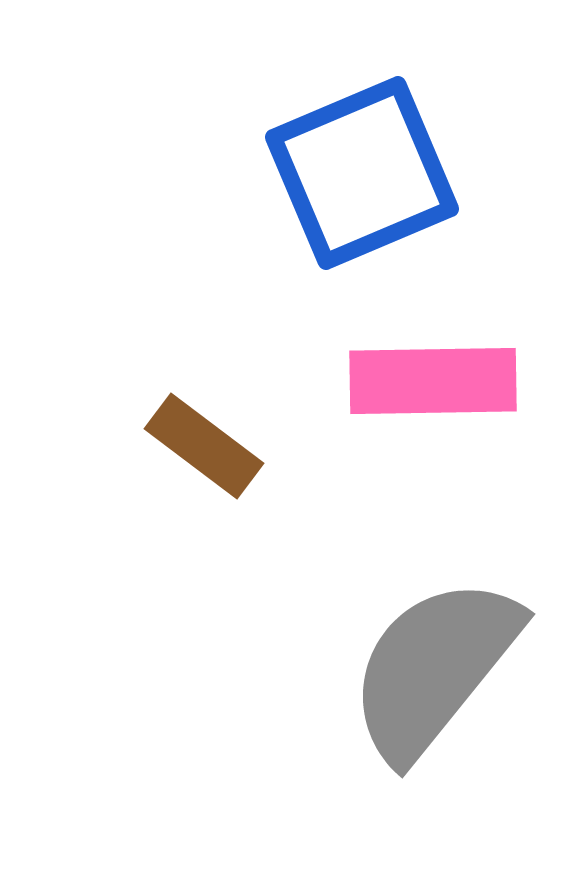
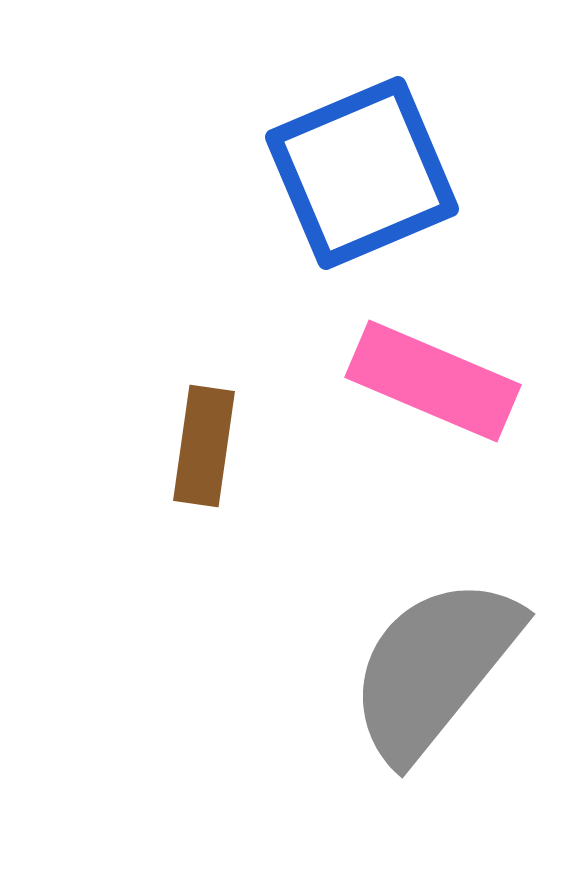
pink rectangle: rotated 24 degrees clockwise
brown rectangle: rotated 61 degrees clockwise
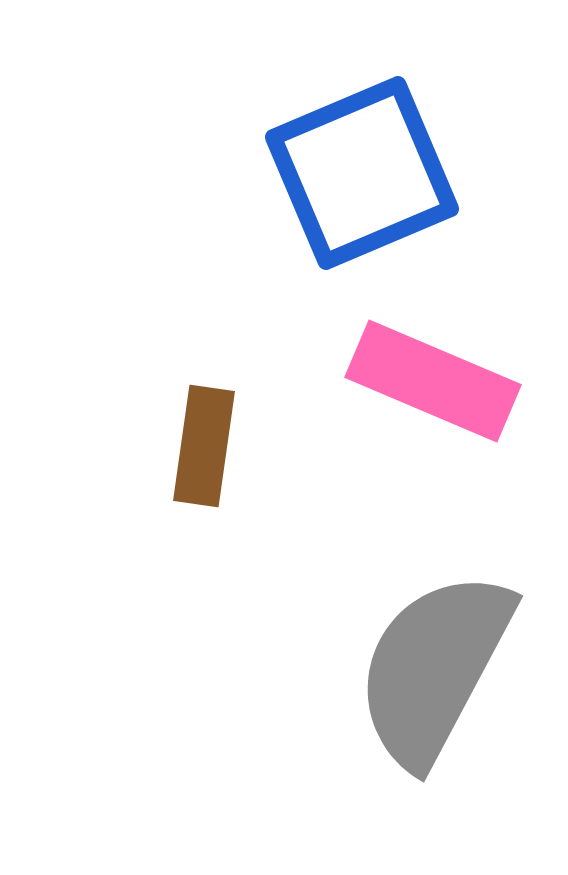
gray semicircle: rotated 11 degrees counterclockwise
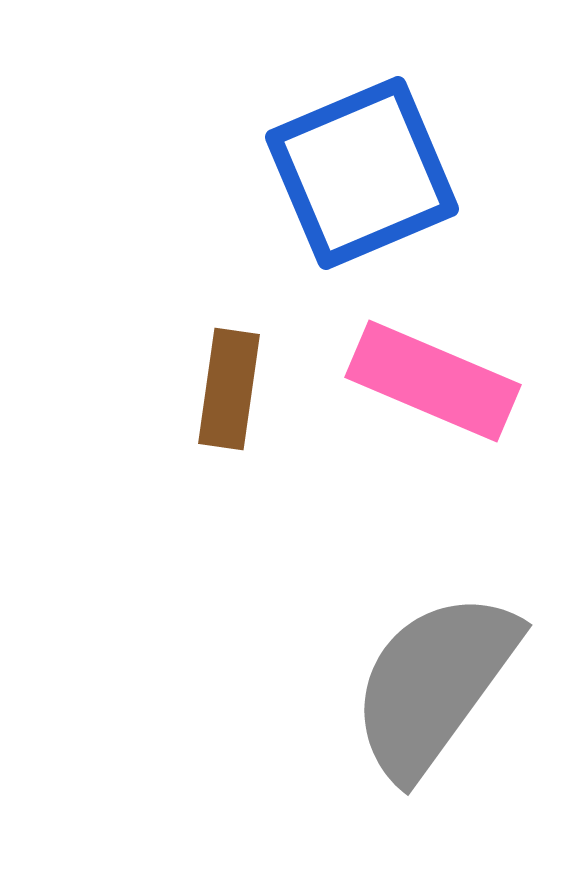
brown rectangle: moved 25 px right, 57 px up
gray semicircle: moved 16 px down; rotated 8 degrees clockwise
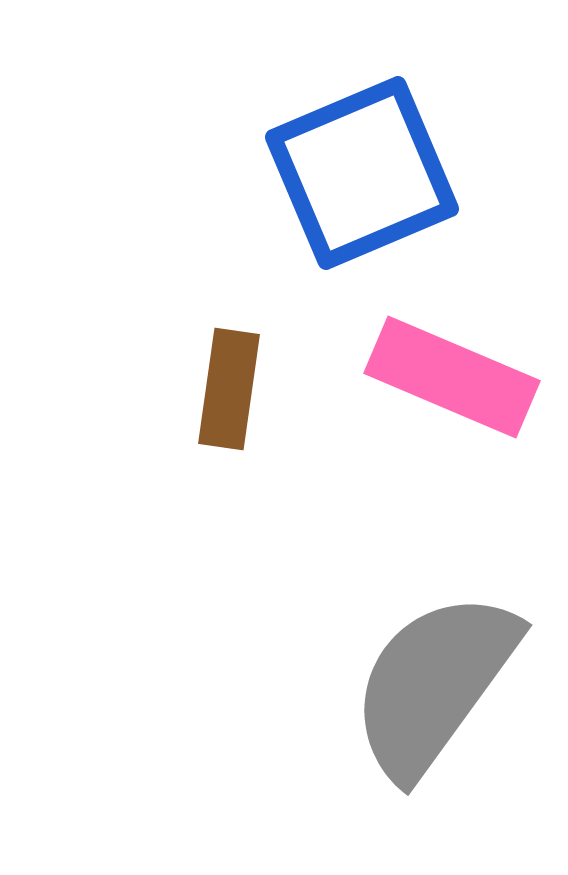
pink rectangle: moved 19 px right, 4 px up
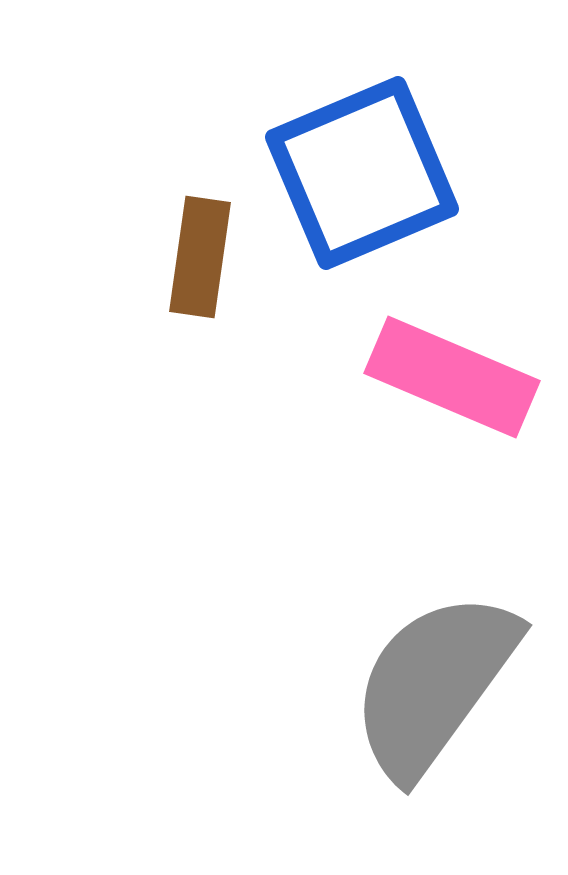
brown rectangle: moved 29 px left, 132 px up
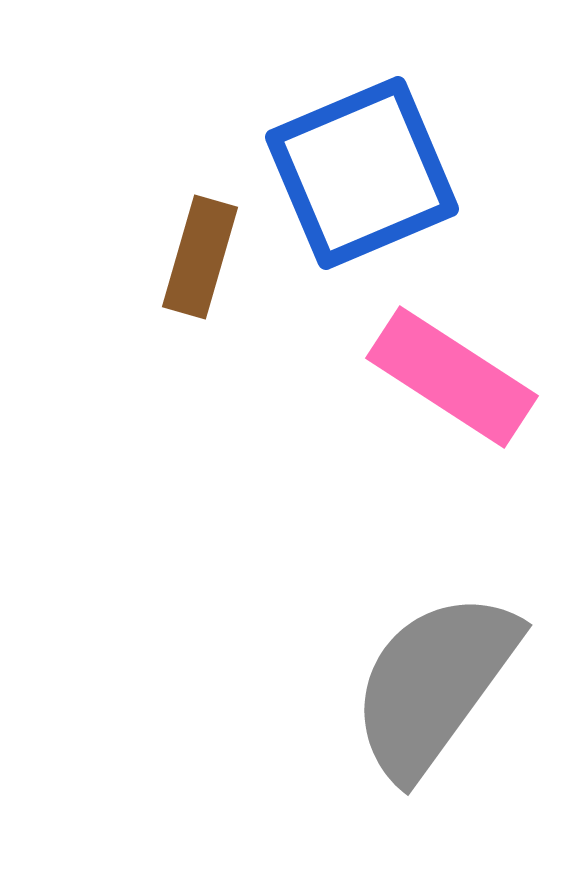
brown rectangle: rotated 8 degrees clockwise
pink rectangle: rotated 10 degrees clockwise
